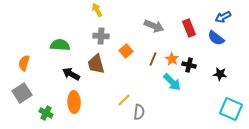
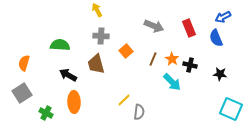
blue semicircle: rotated 30 degrees clockwise
black cross: moved 1 px right
black arrow: moved 3 px left, 1 px down
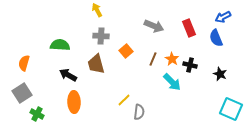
black star: rotated 16 degrees clockwise
green cross: moved 9 px left, 1 px down
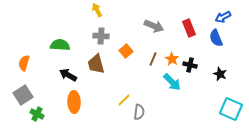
gray square: moved 1 px right, 2 px down
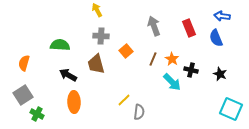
blue arrow: moved 1 px left, 1 px up; rotated 35 degrees clockwise
gray arrow: rotated 132 degrees counterclockwise
black cross: moved 1 px right, 5 px down
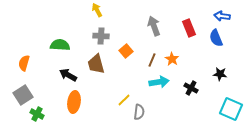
brown line: moved 1 px left, 1 px down
black cross: moved 18 px down; rotated 16 degrees clockwise
black star: rotated 16 degrees counterclockwise
cyan arrow: moved 13 px left; rotated 54 degrees counterclockwise
orange ellipse: rotated 10 degrees clockwise
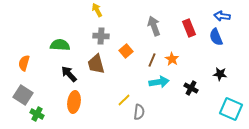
blue semicircle: moved 1 px up
black arrow: moved 1 px right, 1 px up; rotated 18 degrees clockwise
gray square: rotated 24 degrees counterclockwise
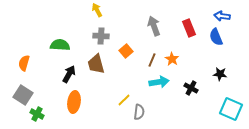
black arrow: rotated 72 degrees clockwise
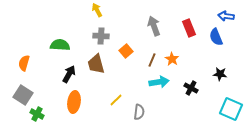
blue arrow: moved 4 px right
yellow line: moved 8 px left
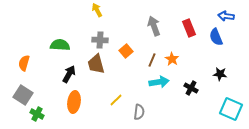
gray cross: moved 1 px left, 4 px down
